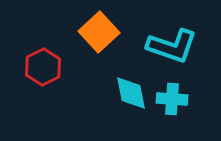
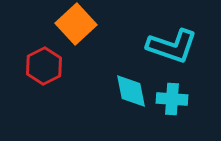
orange square: moved 23 px left, 8 px up
red hexagon: moved 1 px right, 1 px up
cyan diamond: moved 2 px up
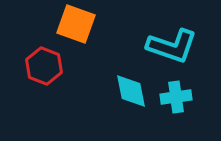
orange square: rotated 27 degrees counterclockwise
red hexagon: rotated 12 degrees counterclockwise
cyan cross: moved 4 px right, 2 px up; rotated 12 degrees counterclockwise
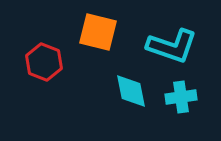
orange square: moved 22 px right, 8 px down; rotated 6 degrees counterclockwise
red hexagon: moved 4 px up
cyan cross: moved 5 px right
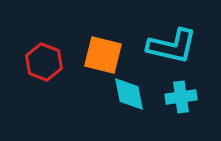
orange square: moved 5 px right, 23 px down
cyan L-shape: rotated 6 degrees counterclockwise
cyan diamond: moved 2 px left, 3 px down
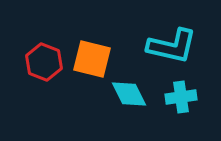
orange square: moved 11 px left, 4 px down
cyan diamond: rotated 15 degrees counterclockwise
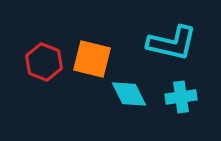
cyan L-shape: moved 3 px up
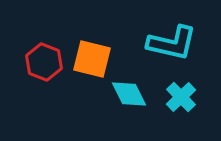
cyan cross: rotated 36 degrees counterclockwise
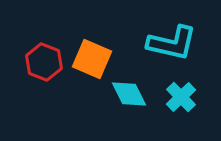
orange square: rotated 9 degrees clockwise
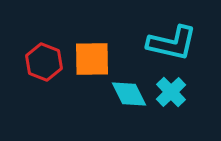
orange square: rotated 24 degrees counterclockwise
cyan cross: moved 10 px left, 5 px up
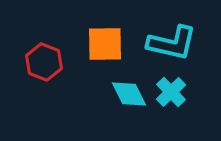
orange square: moved 13 px right, 15 px up
